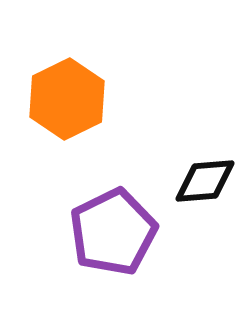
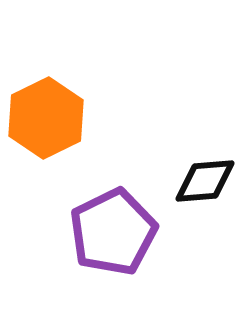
orange hexagon: moved 21 px left, 19 px down
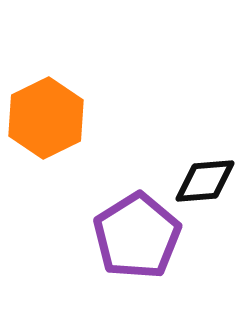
purple pentagon: moved 24 px right, 4 px down; rotated 6 degrees counterclockwise
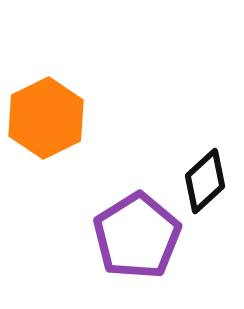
black diamond: rotated 38 degrees counterclockwise
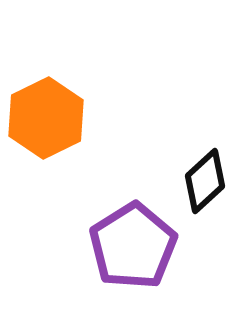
purple pentagon: moved 4 px left, 10 px down
